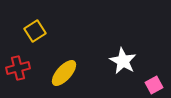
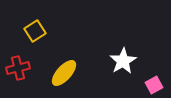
white star: rotated 12 degrees clockwise
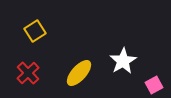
red cross: moved 10 px right, 5 px down; rotated 30 degrees counterclockwise
yellow ellipse: moved 15 px right
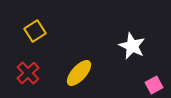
white star: moved 9 px right, 15 px up; rotated 16 degrees counterclockwise
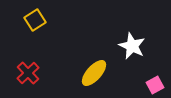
yellow square: moved 11 px up
yellow ellipse: moved 15 px right
pink square: moved 1 px right
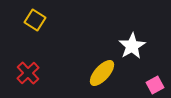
yellow square: rotated 25 degrees counterclockwise
white star: rotated 16 degrees clockwise
yellow ellipse: moved 8 px right
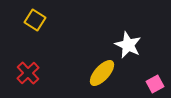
white star: moved 4 px left, 1 px up; rotated 16 degrees counterclockwise
pink square: moved 1 px up
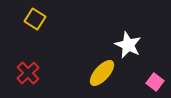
yellow square: moved 1 px up
pink square: moved 2 px up; rotated 24 degrees counterclockwise
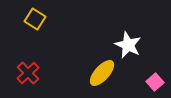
pink square: rotated 12 degrees clockwise
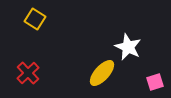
white star: moved 2 px down
pink square: rotated 24 degrees clockwise
